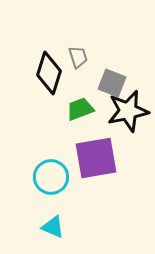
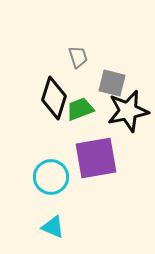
black diamond: moved 5 px right, 25 px down
gray square: rotated 8 degrees counterclockwise
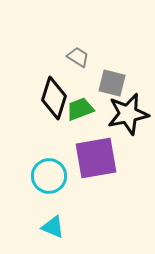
gray trapezoid: rotated 40 degrees counterclockwise
black star: moved 3 px down
cyan circle: moved 2 px left, 1 px up
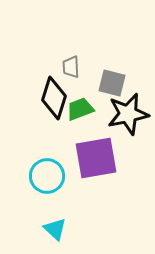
gray trapezoid: moved 7 px left, 10 px down; rotated 125 degrees counterclockwise
cyan circle: moved 2 px left
cyan triangle: moved 2 px right, 2 px down; rotated 20 degrees clockwise
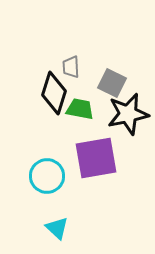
gray square: rotated 12 degrees clockwise
black diamond: moved 5 px up
green trapezoid: rotated 32 degrees clockwise
cyan triangle: moved 2 px right, 1 px up
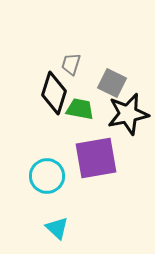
gray trapezoid: moved 3 px up; rotated 20 degrees clockwise
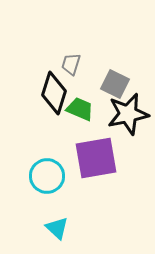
gray square: moved 3 px right, 1 px down
green trapezoid: rotated 12 degrees clockwise
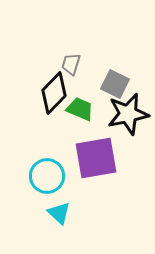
black diamond: rotated 27 degrees clockwise
cyan triangle: moved 2 px right, 15 px up
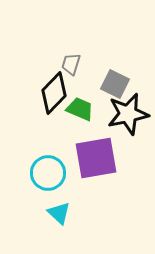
cyan circle: moved 1 px right, 3 px up
